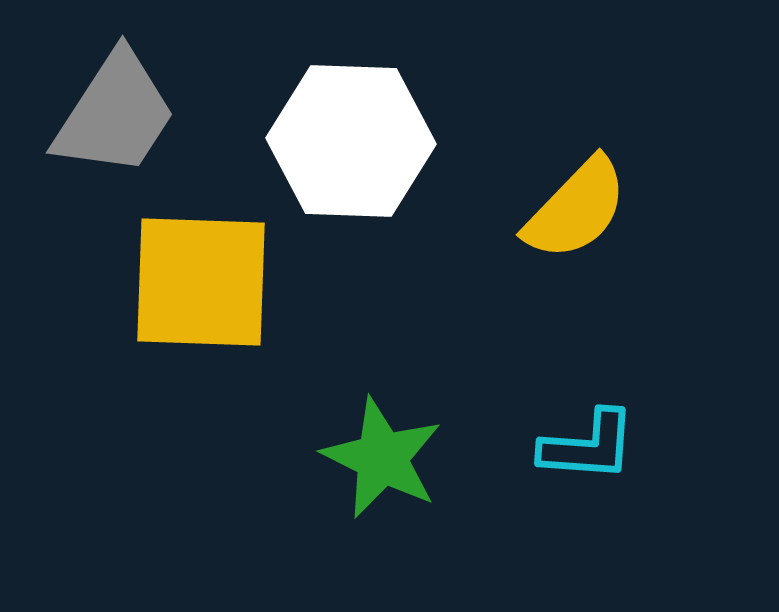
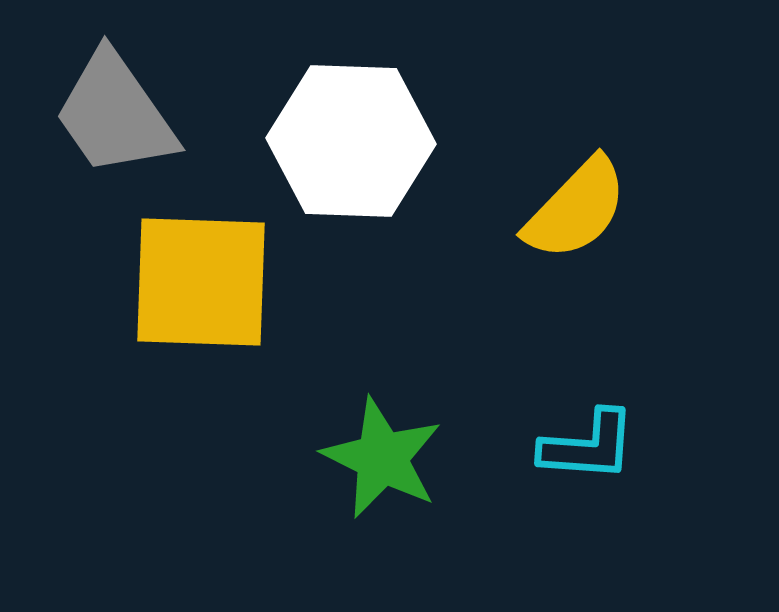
gray trapezoid: rotated 112 degrees clockwise
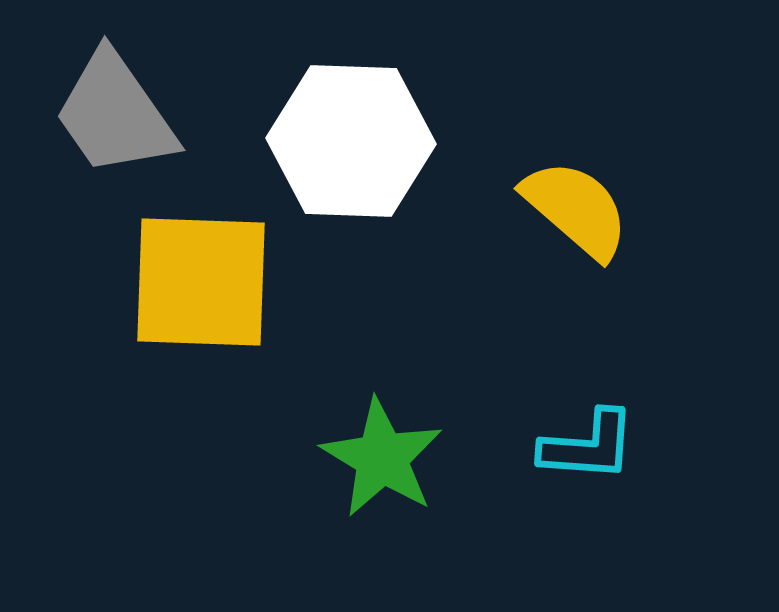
yellow semicircle: rotated 93 degrees counterclockwise
green star: rotated 5 degrees clockwise
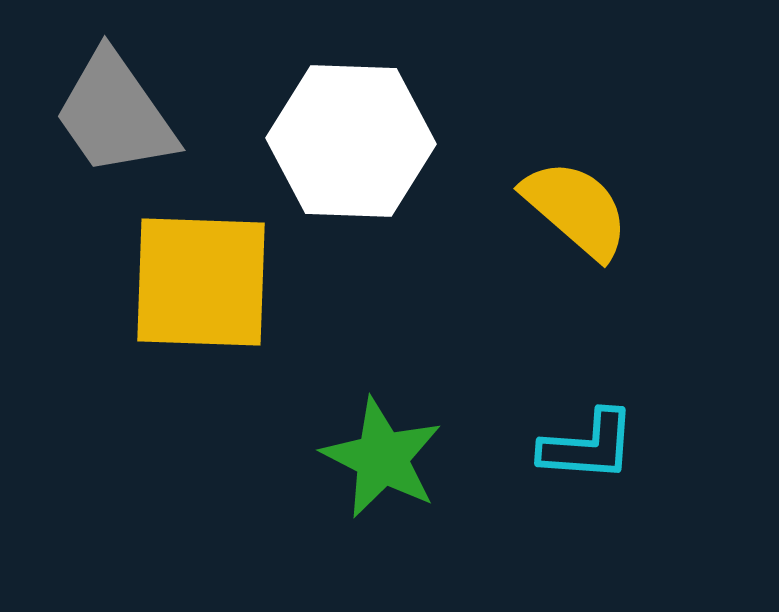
green star: rotated 4 degrees counterclockwise
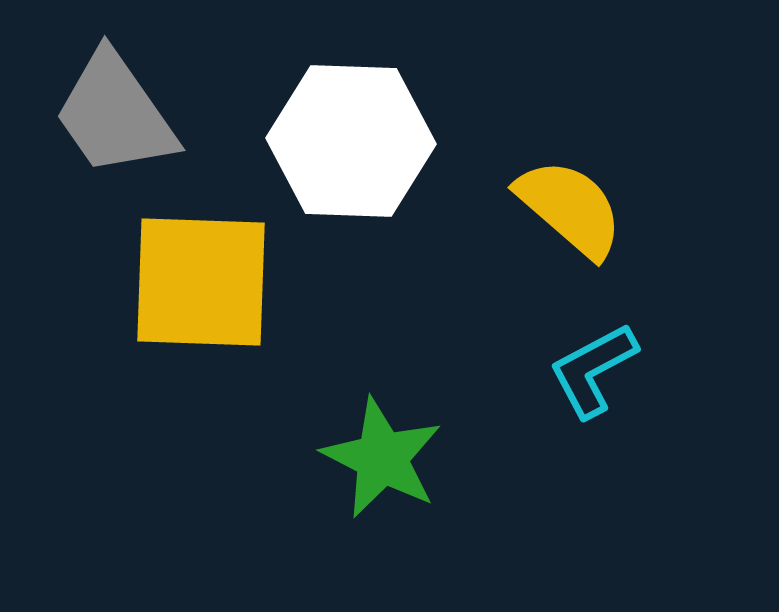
yellow semicircle: moved 6 px left, 1 px up
cyan L-shape: moved 5 px right, 76 px up; rotated 148 degrees clockwise
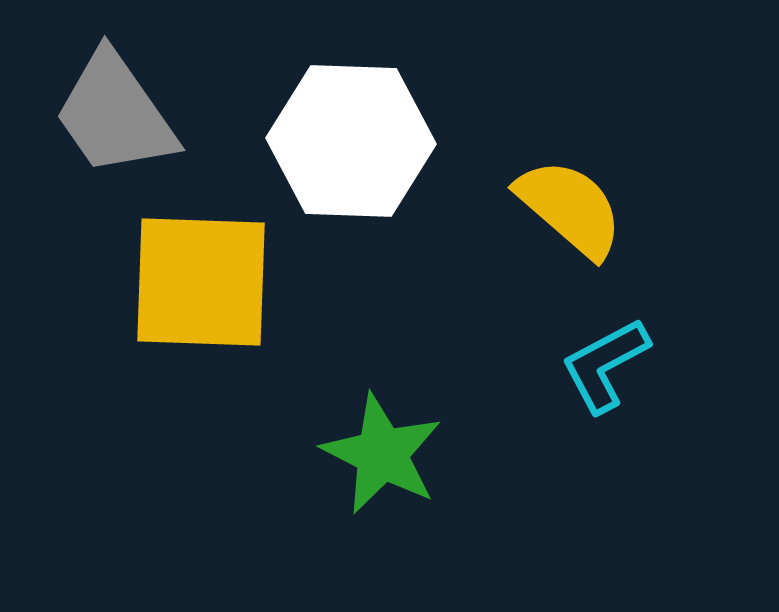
cyan L-shape: moved 12 px right, 5 px up
green star: moved 4 px up
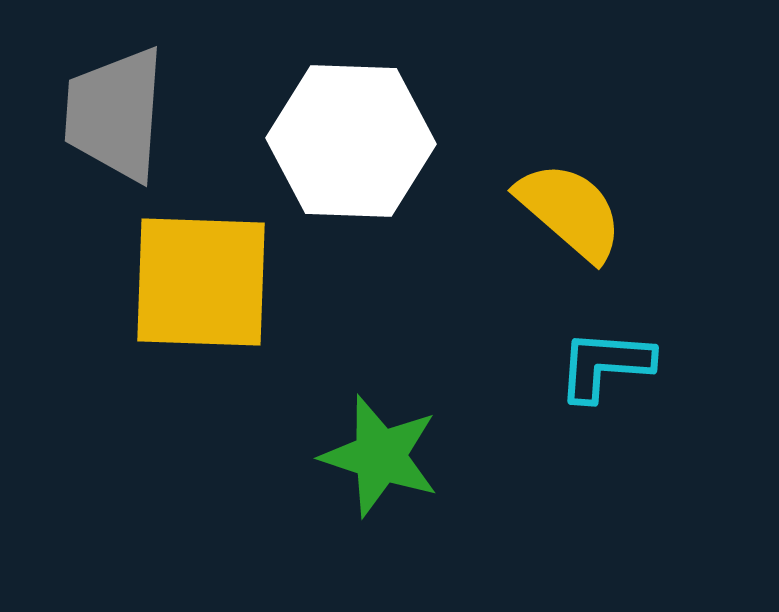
gray trapezoid: rotated 39 degrees clockwise
yellow semicircle: moved 3 px down
cyan L-shape: rotated 32 degrees clockwise
green star: moved 2 px left, 2 px down; rotated 9 degrees counterclockwise
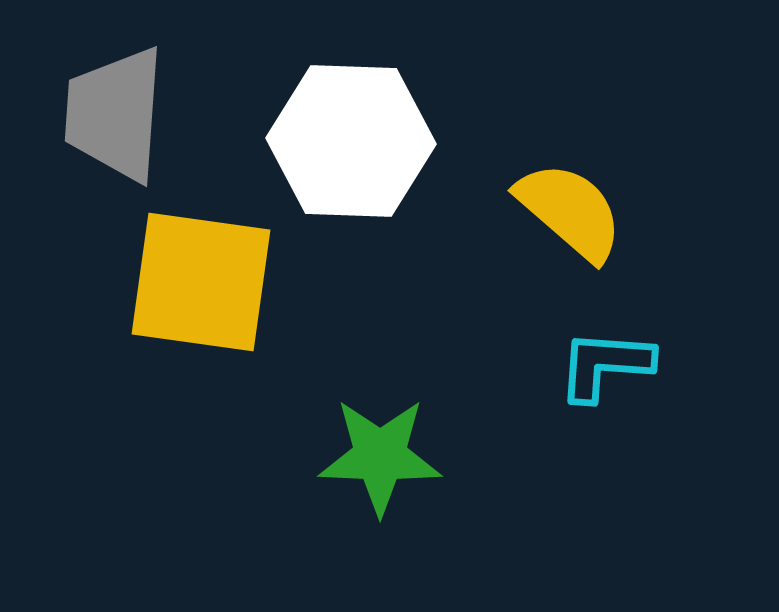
yellow square: rotated 6 degrees clockwise
green star: rotated 16 degrees counterclockwise
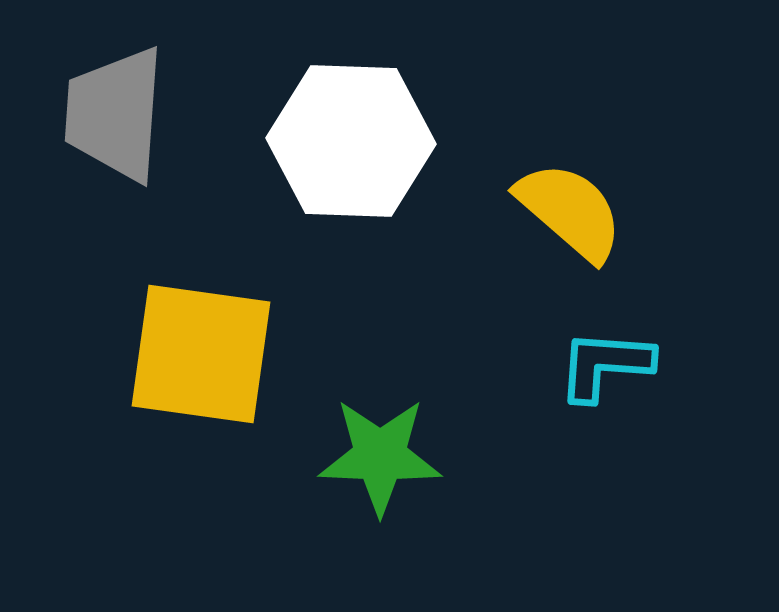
yellow square: moved 72 px down
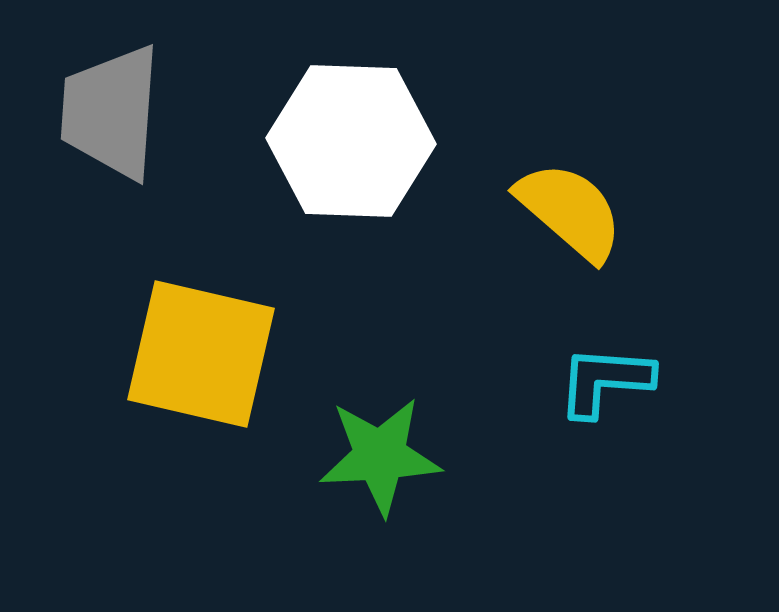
gray trapezoid: moved 4 px left, 2 px up
yellow square: rotated 5 degrees clockwise
cyan L-shape: moved 16 px down
green star: rotated 5 degrees counterclockwise
